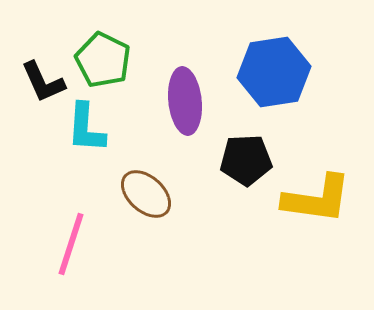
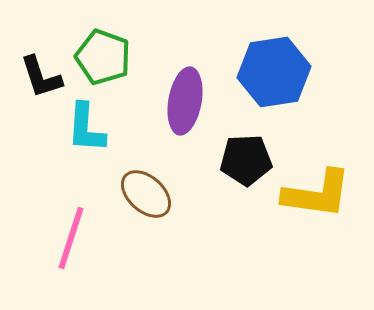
green pentagon: moved 3 px up; rotated 6 degrees counterclockwise
black L-shape: moved 2 px left, 5 px up; rotated 6 degrees clockwise
purple ellipse: rotated 16 degrees clockwise
yellow L-shape: moved 5 px up
pink line: moved 6 px up
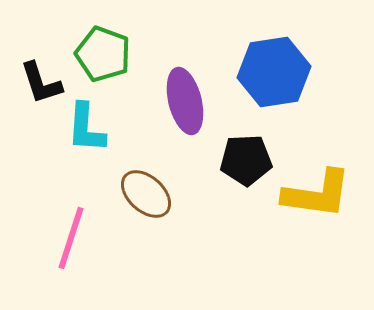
green pentagon: moved 3 px up
black L-shape: moved 6 px down
purple ellipse: rotated 24 degrees counterclockwise
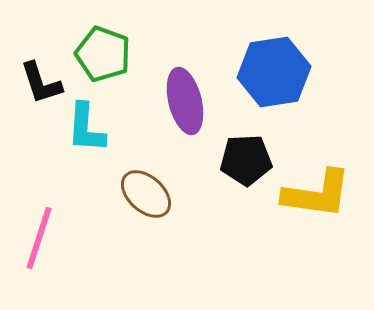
pink line: moved 32 px left
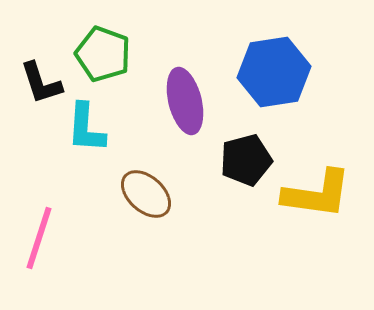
black pentagon: rotated 12 degrees counterclockwise
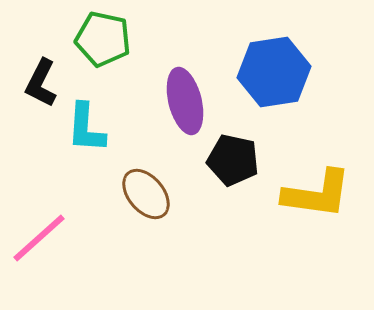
green pentagon: moved 15 px up; rotated 8 degrees counterclockwise
black L-shape: rotated 45 degrees clockwise
black pentagon: moved 13 px left; rotated 27 degrees clockwise
brown ellipse: rotated 8 degrees clockwise
pink line: rotated 30 degrees clockwise
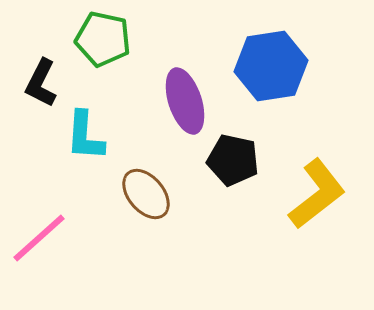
blue hexagon: moved 3 px left, 6 px up
purple ellipse: rotated 4 degrees counterclockwise
cyan L-shape: moved 1 px left, 8 px down
yellow L-shape: rotated 46 degrees counterclockwise
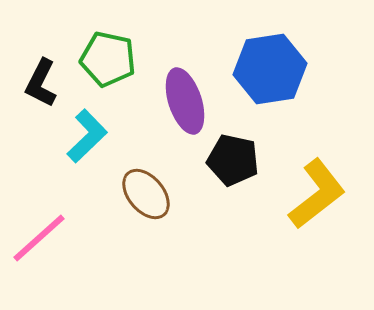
green pentagon: moved 5 px right, 20 px down
blue hexagon: moved 1 px left, 3 px down
cyan L-shape: moved 2 px right; rotated 138 degrees counterclockwise
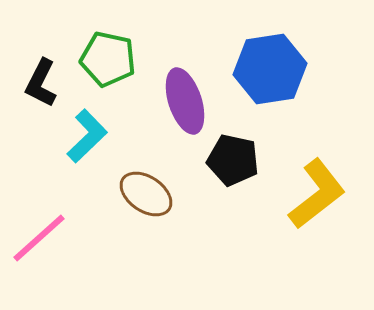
brown ellipse: rotated 16 degrees counterclockwise
